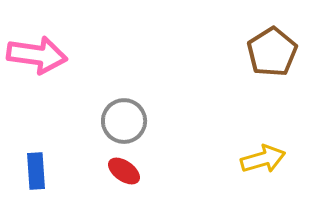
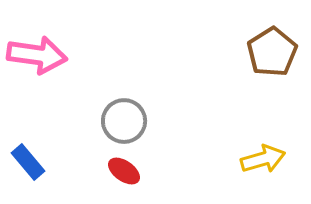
blue rectangle: moved 8 px left, 9 px up; rotated 36 degrees counterclockwise
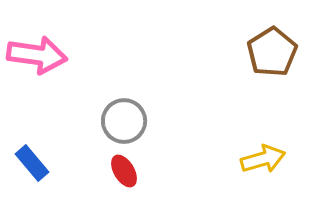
blue rectangle: moved 4 px right, 1 px down
red ellipse: rotated 24 degrees clockwise
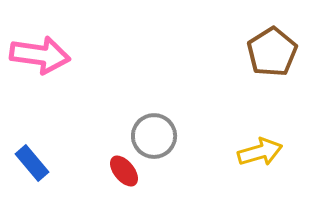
pink arrow: moved 3 px right
gray circle: moved 30 px right, 15 px down
yellow arrow: moved 3 px left, 7 px up
red ellipse: rotated 8 degrees counterclockwise
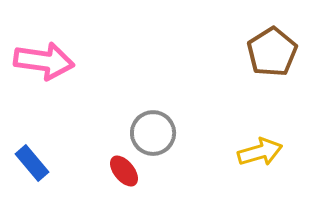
pink arrow: moved 4 px right, 6 px down
gray circle: moved 1 px left, 3 px up
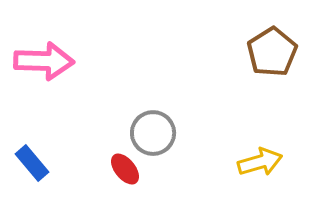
pink arrow: rotated 6 degrees counterclockwise
yellow arrow: moved 10 px down
red ellipse: moved 1 px right, 2 px up
